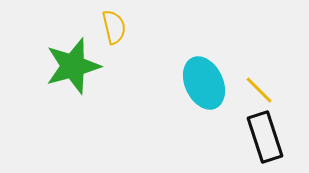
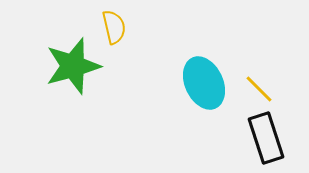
yellow line: moved 1 px up
black rectangle: moved 1 px right, 1 px down
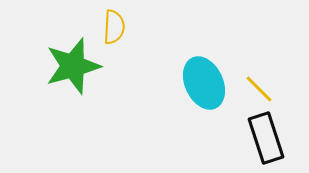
yellow semicircle: rotated 16 degrees clockwise
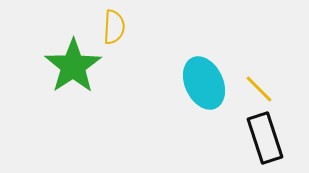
green star: rotated 18 degrees counterclockwise
black rectangle: moved 1 px left
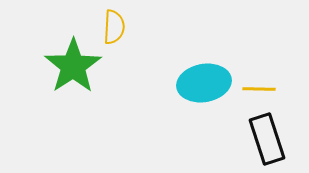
cyan ellipse: rotated 75 degrees counterclockwise
yellow line: rotated 44 degrees counterclockwise
black rectangle: moved 2 px right, 1 px down
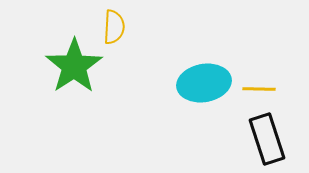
green star: moved 1 px right
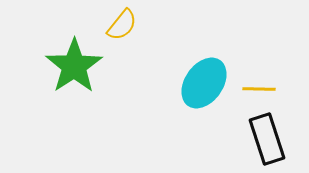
yellow semicircle: moved 8 px right, 2 px up; rotated 36 degrees clockwise
cyan ellipse: rotated 45 degrees counterclockwise
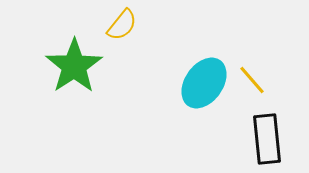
yellow line: moved 7 px left, 9 px up; rotated 48 degrees clockwise
black rectangle: rotated 12 degrees clockwise
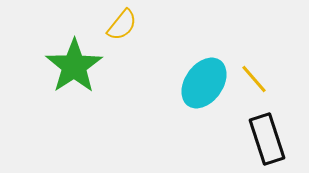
yellow line: moved 2 px right, 1 px up
black rectangle: rotated 12 degrees counterclockwise
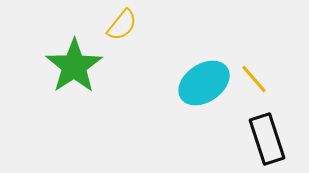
cyan ellipse: rotated 21 degrees clockwise
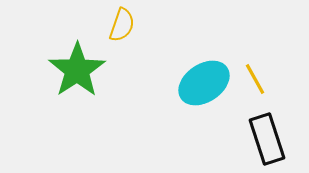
yellow semicircle: rotated 20 degrees counterclockwise
green star: moved 3 px right, 4 px down
yellow line: moved 1 px right; rotated 12 degrees clockwise
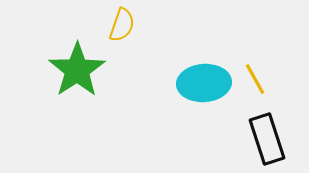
cyan ellipse: rotated 30 degrees clockwise
